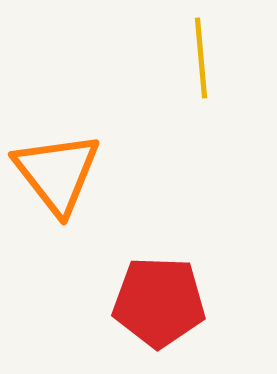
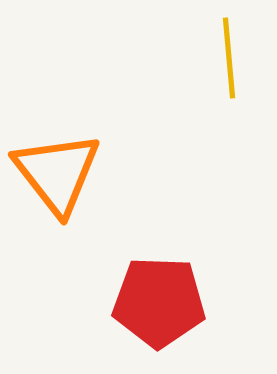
yellow line: moved 28 px right
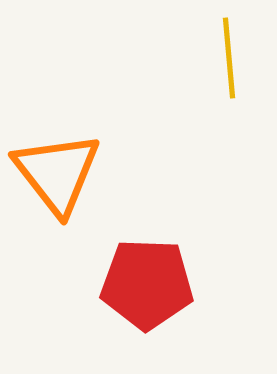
red pentagon: moved 12 px left, 18 px up
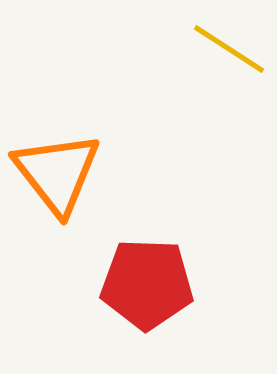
yellow line: moved 9 px up; rotated 52 degrees counterclockwise
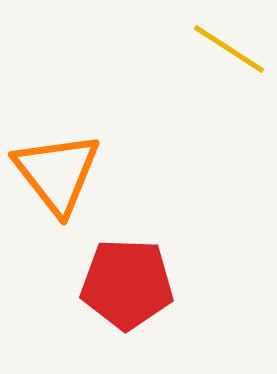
red pentagon: moved 20 px left
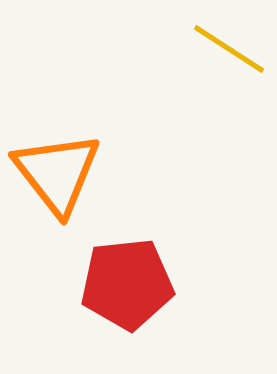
red pentagon: rotated 8 degrees counterclockwise
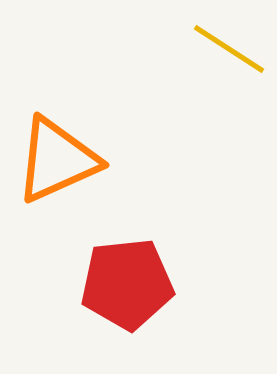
orange triangle: moved 13 px up; rotated 44 degrees clockwise
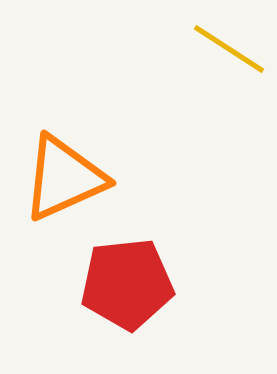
orange triangle: moved 7 px right, 18 px down
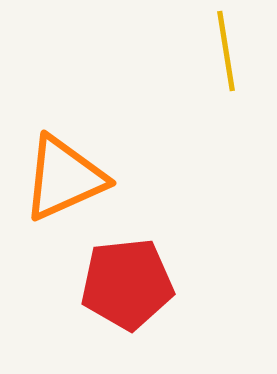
yellow line: moved 3 px left, 2 px down; rotated 48 degrees clockwise
